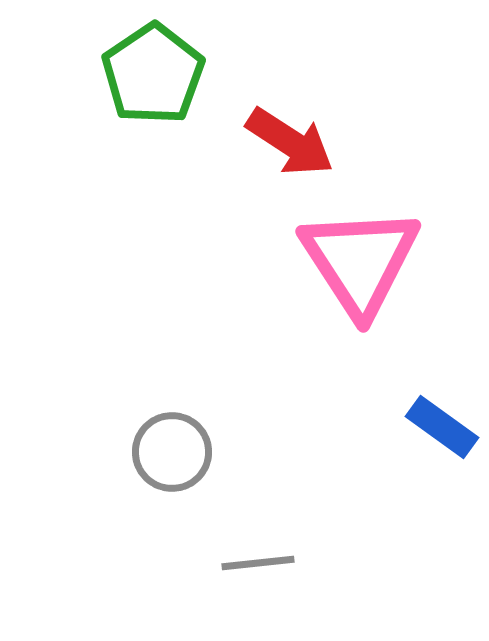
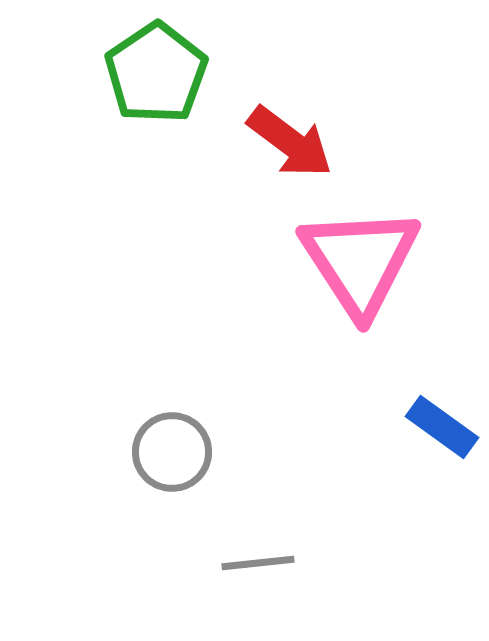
green pentagon: moved 3 px right, 1 px up
red arrow: rotated 4 degrees clockwise
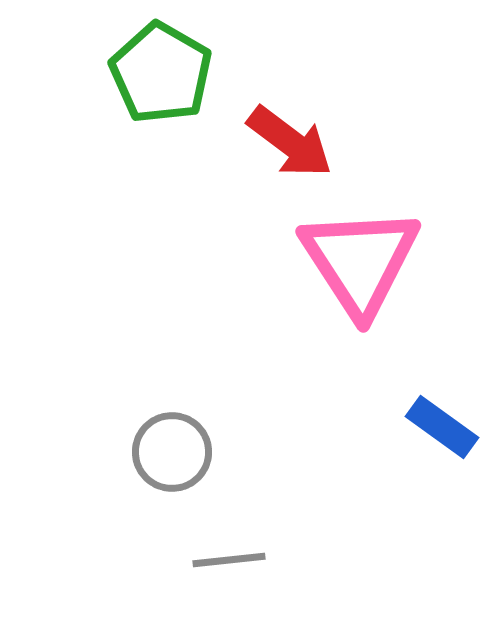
green pentagon: moved 5 px right; rotated 8 degrees counterclockwise
gray line: moved 29 px left, 3 px up
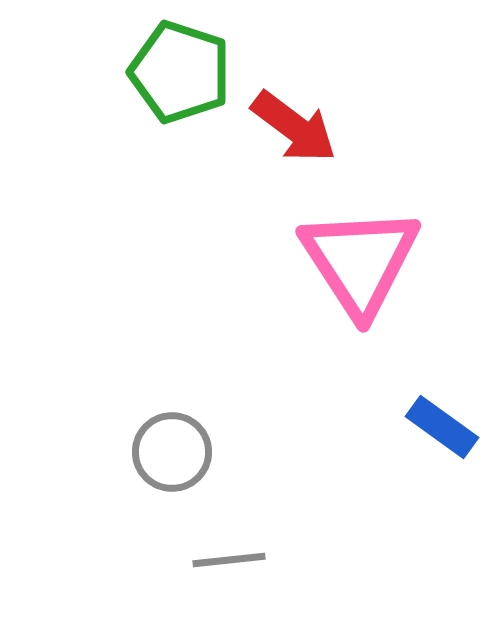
green pentagon: moved 19 px right, 1 px up; rotated 12 degrees counterclockwise
red arrow: moved 4 px right, 15 px up
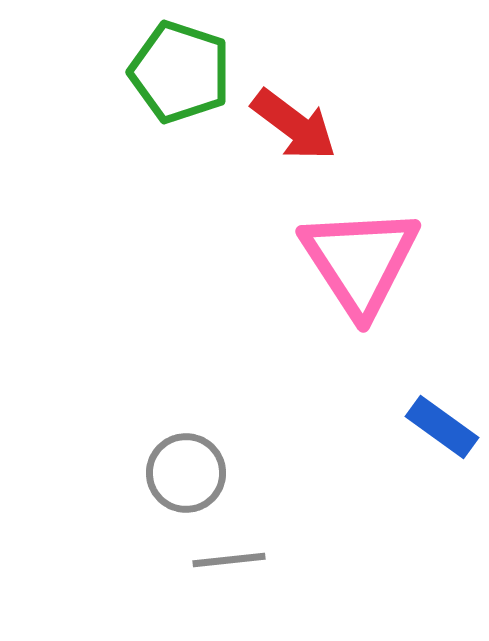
red arrow: moved 2 px up
gray circle: moved 14 px right, 21 px down
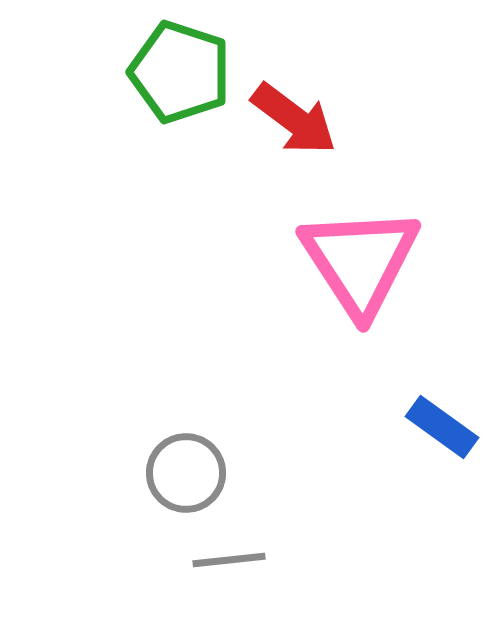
red arrow: moved 6 px up
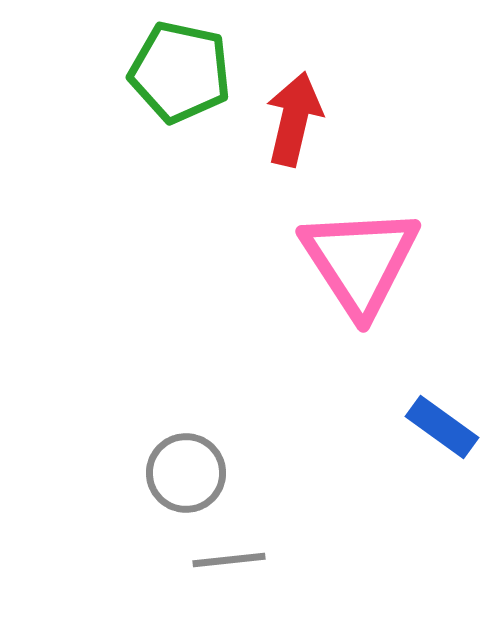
green pentagon: rotated 6 degrees counterclockwise
red arrow: rotated 114 degrees counterclockwise
